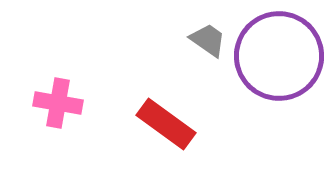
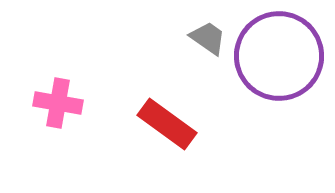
gray trapezoid: moved 2 px up
red rectangle: moved 1 px right
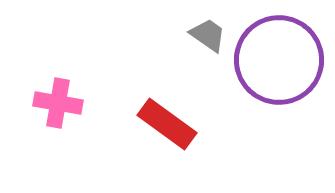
gray trapezoid: moved 3 px up
purple circle: moved 4 px down
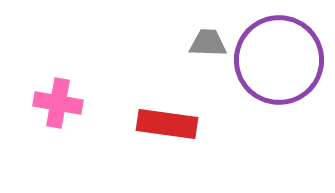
gray trapezoid: moved 8 px down; rotated 33 degrees counterclockwise
red rectangle: rotated 28 degrees counterclockwise
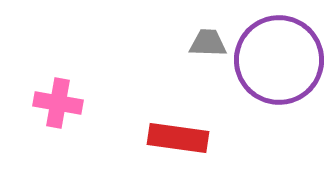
red rectangle: moved 11 px right, 14 px down
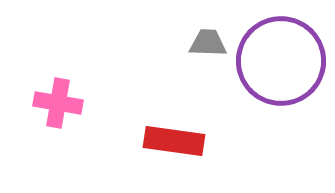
purple circle: moved 2 px right, 1 px down
red rectangle: moved 4 px left, 3 px down
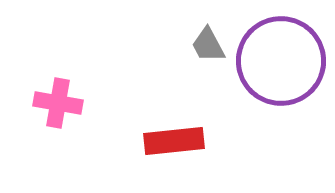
gray trapezoid: moved 2 px down; rotated 120 degrees counterclockwise
red rectangle: rotated 14 degrees counterclockwise
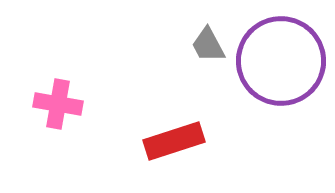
pink cross: moved 1 px down
red rectangle: rotated 12 degrees counterclockwise
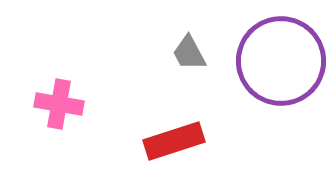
gray trapezoid: moved 19 px left, 8 px down
pink cross: moved 1 px right
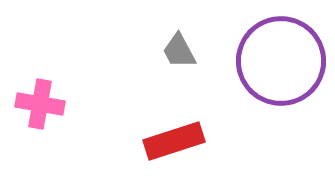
gray trapezoid: moved 10 px left, 2 px up
pink cross: moved 19 px left
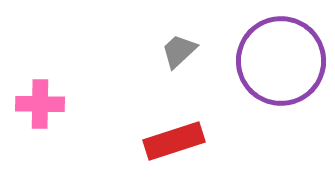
gray trapezoid: rotated 75 degrees clockwise
pink cross: rotated 9 degrees counterclockwise
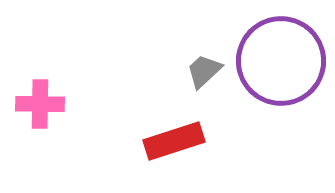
gray trapezoid: moved 25 px right, 20 px down
